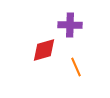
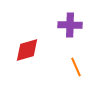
red diamond: moved 17 px left
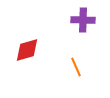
purple cross: moved 13 px right, 5 px up
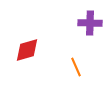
purple cross: moved 7 px right, 3 px down
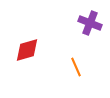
purple cross: rotated 20 degrees clockwise
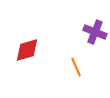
purple cross: moved 5 px right, 9 px down
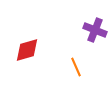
purple cross: moved 2 px up
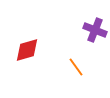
orange line: rotated 12 degrees counterclockwise
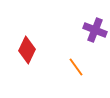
red diamond: rotated 48 degrees counterclockwise
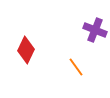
red diamond: moved 1 px left
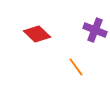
red diamond: moved 11 px right, 16 px up; rotated 72 degrees counterclockwise
